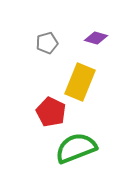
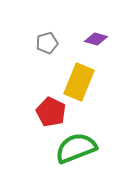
purple diamond: moved 1 px down
yellow rectangle: moved 1 px left
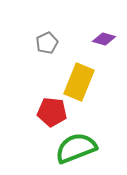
purple diamond: moved 8 px right
gray pentagon: rotated 10 degrees counterclockwise
red pentagon: moved 1 px right; rotated 20 degrees counterclockwise
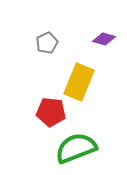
red pentagon: moved 1 px left
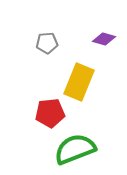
gray pentagon: rotated 20 degrees clockwise
red pentagon: moved 1 px left, 1 px down; rotated 12 degrees counterclockwise
green semicircle: moved 1 px left, 1 px down
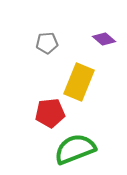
purple diamond: rotated 25 degrees clockwise
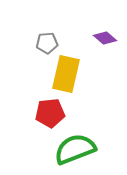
purple diamond: moved 1 px right, 1 px up
yellow rectangle: moved 13 px left, 8 px up; rotated 9 degrees counterclockwise
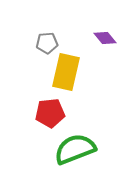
purple diamond: rotated 10 degrees clockwise
yellow rectangle: moved 2 px up
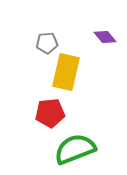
purple diamond: moved 1 px up
